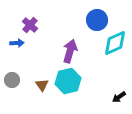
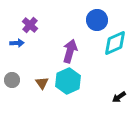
cyan hexagon: rotated 10 degrees counterclockwise
brown triangle: moved 2 px up
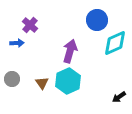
gray circle: moved 1 px up
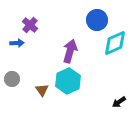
brown triangle: moved 7 px down
black arrow: moved 5 px down
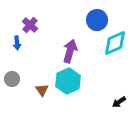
blue arrow: rotated 88 degrees clockwise
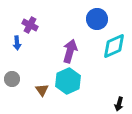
blue circle: moved 1 px up
purple cross: rotated 14 degrees counterclockwise
cyan diamond: moved 1 px left, 3 px down
black arrow: moved 2 px down; rotated 40 degrees counterclockwise
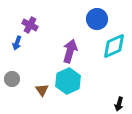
blue arrow: rotated 24 degrees clockwise
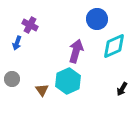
purple arrow: moved 6 px right
black arrow: moved 3 px right, 15 px up; rotated 16 degrees clockwise
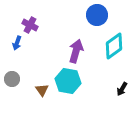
blue circle: moved 4 px up
cyan diamond: rotated 12 degrees counterclockwise
cyan hexagon: rotated 25 degrees counterclockwise
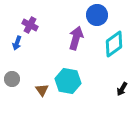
cyan diamond: moved 2 px up
purple arrow: moved 13 px up
